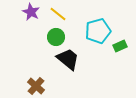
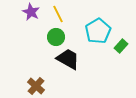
yellow line: rotated 24 degrees clockwise
cyan pentagon: rotated 15 degrees counterclockwise
green rectangle: moved 1 px right; rotated 24 degrees counterclockwise
black trapezoid: rotated 10 degrees counterclockwise
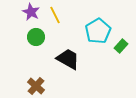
yellow line: moved 3 px left, 1 px down
green circle: moved 20 px left
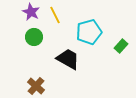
cyan pentagon: moved 9 px left, 1 px down; rotated 15 degrees clockwise
green circle: moved 2 px left
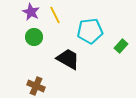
cyan pentagon: moved 1 px right, 1 px up; rotated 10 degrees clockwise
brown cross: rotated 18 degrees counterclockwise
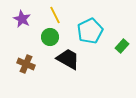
purple star: moved 9 px left, 7 px down
cyan pentagon: rotated 20 degrees counterclockwise
green circle: moved 16 px right
green rectangle: moved 1 px right
brown cross: moved 10 px left, 22 px up
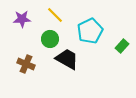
yellow line: rotated 18 degrees counterclockwise
purple star: rotated 30 degrees counterclockwise
green circle: moved 2 px down
black trapezoid: moved 1 px left
